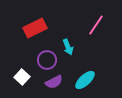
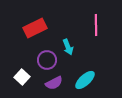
pink line: rotated 35 degrees counterclockwise
purple semicircle: moved 1 px down
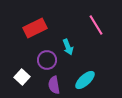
pink line: rotated 30 degrees counterclockwise
purple semicircle: moved 2 px down; rotated 108 degrees clockwise
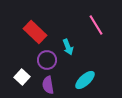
red rectangle: moved 4 px down; rotated 70 degrees clockwise
purple semicircle: moved 6 px left
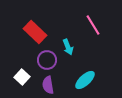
pink line: moved 3 px left
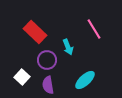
pink line: moved 1 px right, 4 px down
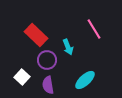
red rectangle: moved 1 px right, 3 px down
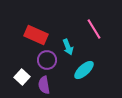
red rectangle: rotated 20 degrees counterclockwise
cyan ellipse: moved 1 px left, 10 px up
purple semicircle: moved 4 px left
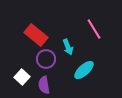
red rectangle: rotated 15 degrees clockwise
purple circle: moved 1 px left, 1 px up
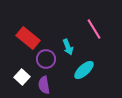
red rectangle: moved 8 px left, 3 px down
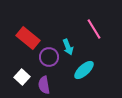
purple circle: moved 3 px right, 2 px up
